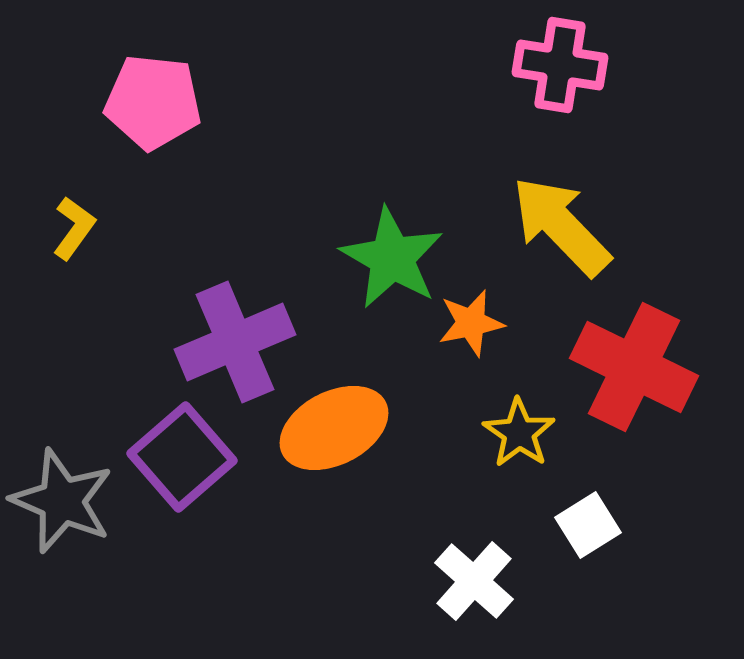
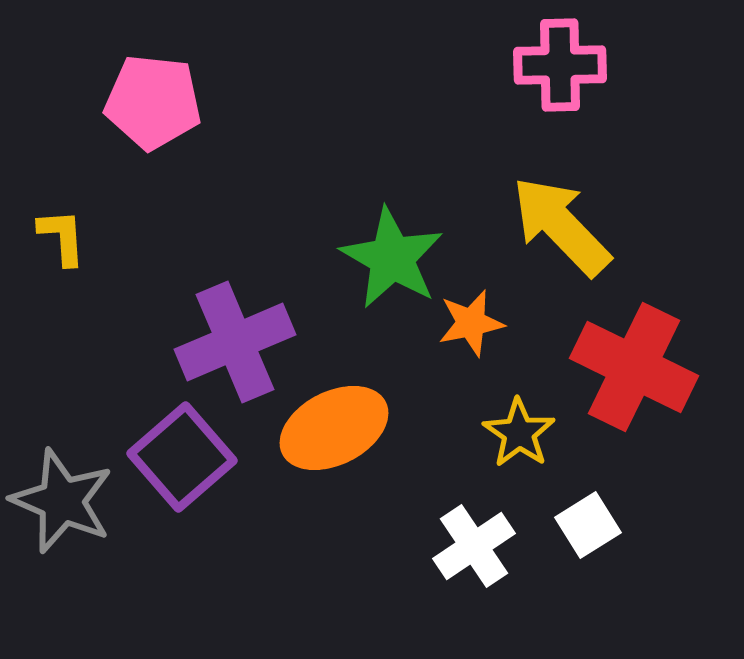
pink cross: rotated 10 degrees counterclockwise
yellow L-shape: moved 12 px left, 9 px down; rotated 40 degrees counterclockwise
white cross: moved 35 px up; rotated 14 degrees clockwise
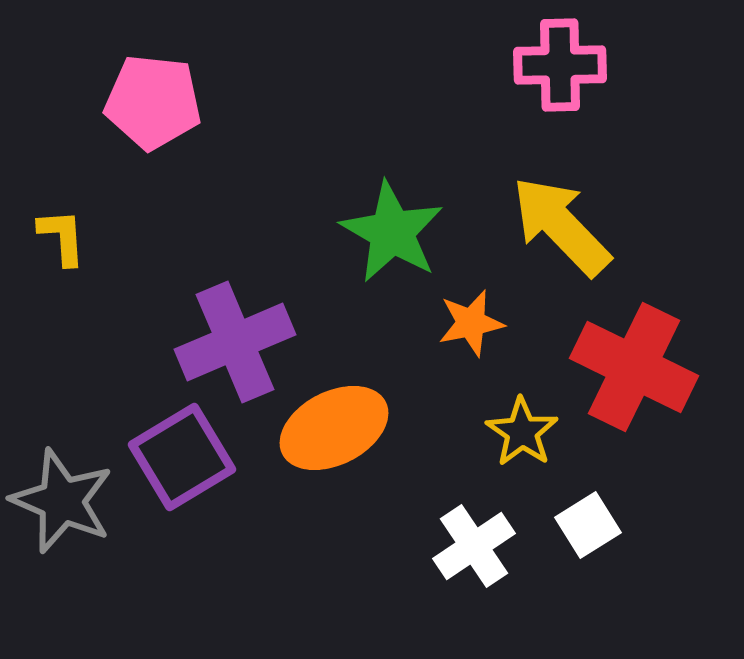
green star: moved 26 px up
yellow star: moved 3 px right, 1 px up
purple square: rotated 10 degrees clockwise
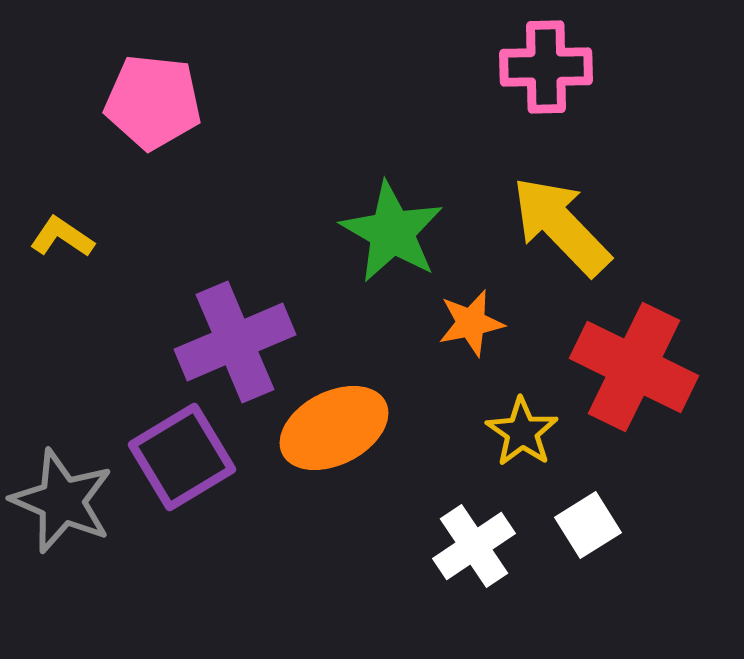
pink cross: moved 14 px left, 2 px down
yellow L-shape: rotated 52 degrees counterclockwise
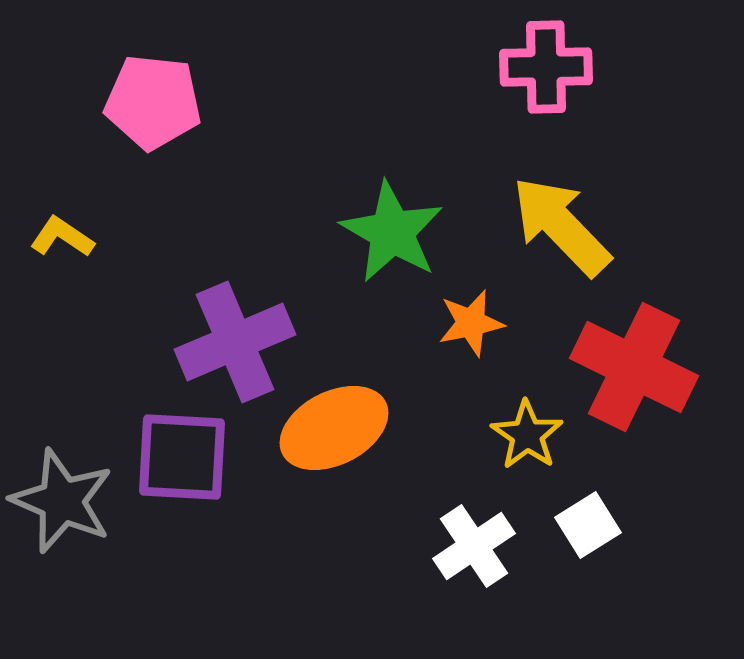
yellow star: moved 5 px right, 3 px down
purple square: rotated 34 degrees clockwise
